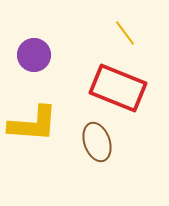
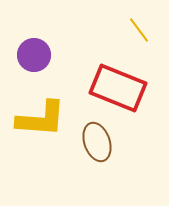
yellow line: moved 14 px right, 3 px up
yellow L-shape: moved 8 px right, 5 px up
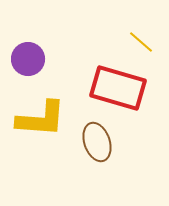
yellow line: moved 2 px right, 12 px down; rotated 12 degrees counterclockwise
purple circle: moved 6 px left, 4 px down
red rectangle: rotated 6 degrees counterclockwise
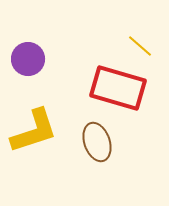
yellow line: moved 1 px left, 4 px down
yellow L-shape: moved 7 px left, 12 px down; rotated 22 degrees counterclockwise
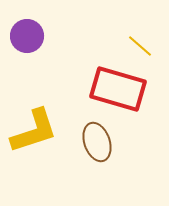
purple circle: moved 1 px left, 23 px up
red rectangle: moved 1 px down
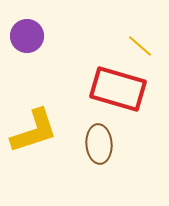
brown ellipse: moved 2 px right, 2 px down; rotated 15 degrees clockwise
